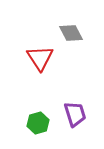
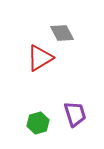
gray diamond: moved 9 px left
red triangle: rotated 32 degrees clockwise
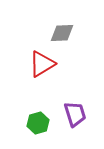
gray diamond: rotated 65 degrees counterclockwise
red triangle: moved 2 px right, 6 px down
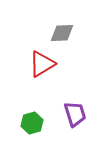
green hexagon: moved 6 px left
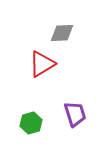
green hexagon: moved 1 px left
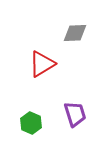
gray diamond: moved 13 px right
green hexagon: rotated 20 degrees counterclockwise
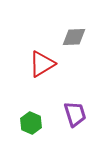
gray diamond: moved 1 px left, 4 px down
